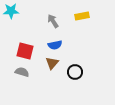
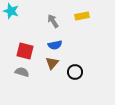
cyan star: rotated 21 degrees clockwise
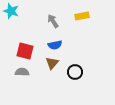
gray semicircle: rotated 16 degrees counterclockwise
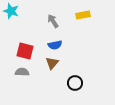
yellow rectangle: moved 1 px right, 1 px up
black circle: moved 11 px down
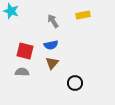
blue semicircle: moved 4 px left
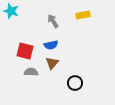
gray semicircle: moved 9 px right
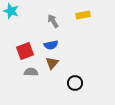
red square: rotated 36 degrees counterclockwise
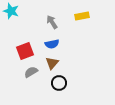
yellow rectangle: moved 1 px left, 1 px down
gray arrow: moved 1 px left, 1 px down
blue semicircle: moved 1 px right, 1 px up
gray semicircle: rotated 32 degrees counterclockwise
black circle: moved 16 px left
